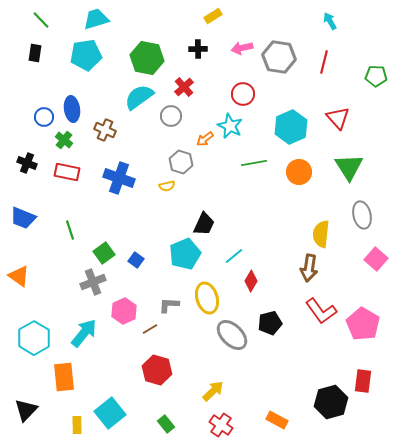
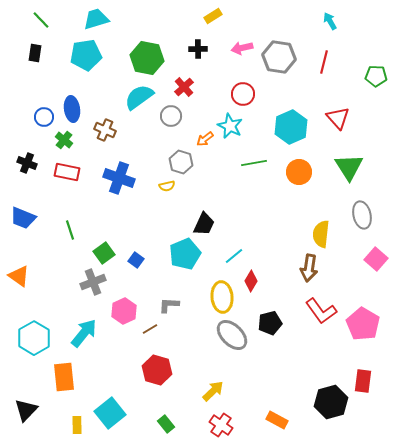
yellow ellipse at (207, 298): moved 15 px right, 1 px up; rotated 12 degrees clockwise
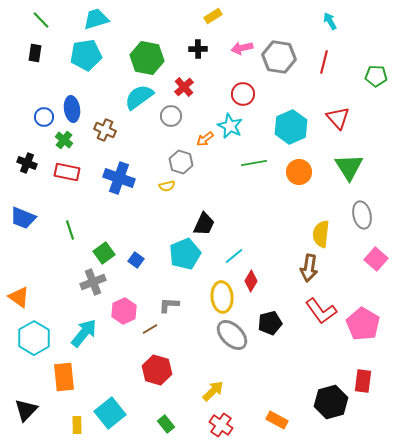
orange triangle at (19, 276): moved 21 px down
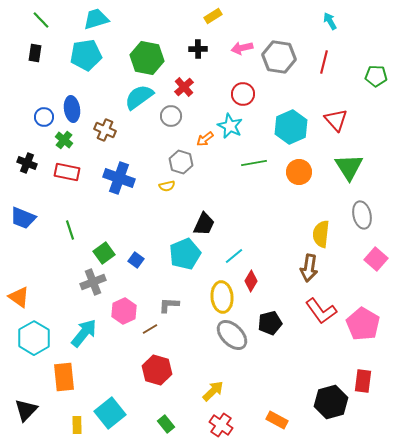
red triangle at (338, 118): moved 2 px left, 2 px down
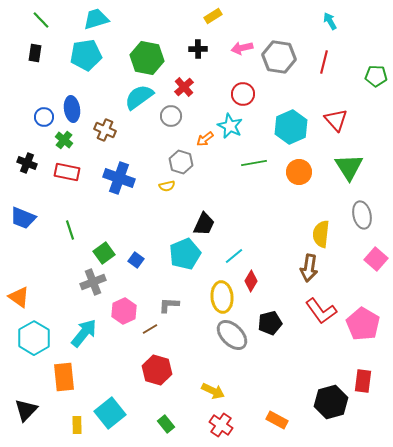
yellow arrow at (213, 391): rotated 70 degrees clockwise
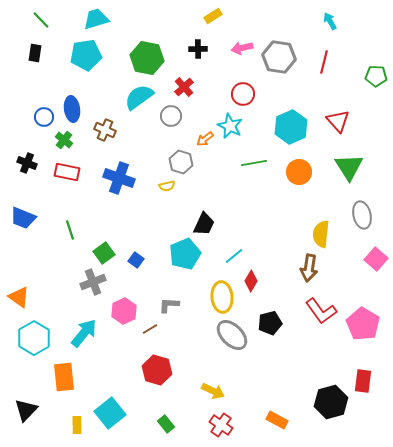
red triangle at (336, 120): moved 2 px right, 1 px down
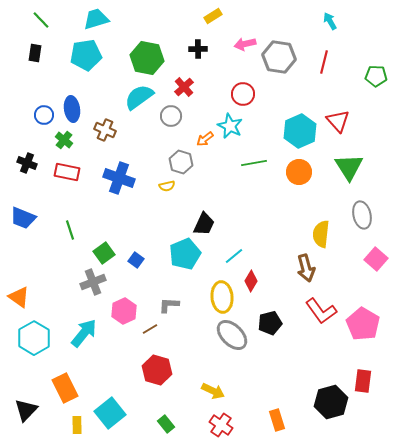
pink arrow at (242, 48): moved 3 px right, 4 px up
blue circle at (44, 117): moved 2 px up
cyan hexagon at (291, 127): moved 9 px right, 4 px down
brown arrow at (309, 268): moved 3 px left; rotated 24 degrees counterclockwise
orange rectangle at (64, 377): moved 1 px right, 11 px down; rotated 20 degrees counterclockwise
orange rectangle at (277, 420): rotated 45 degrees clockwise
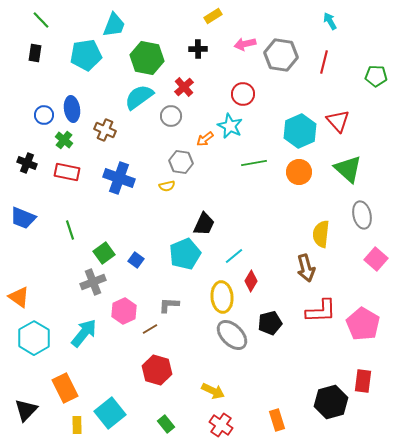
cyan trapezoid at (96, 19): moved 18 px right, 6 px down; rotated 128 degrees clockwise
gray hexagon at (279, 57): moved 2 px right, 2 px up
gray hexagon at (181, 162): rotated 10 degrees counterclockwise
green triangle at (349, 167): moved 1 px left, 2 px down; rotated 16 degrees counterclockwise
red L-shape at (321, 311): rotated 56 degrees counterclockwise
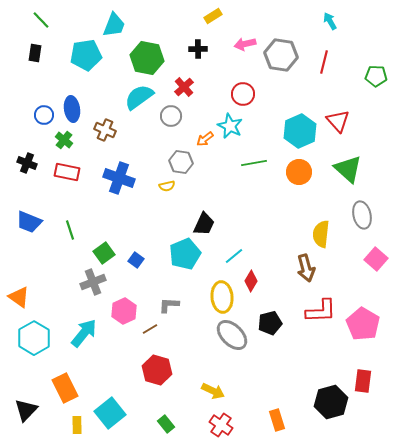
blue trapezoid at (23, 218): moved 6 px right, 4 px down
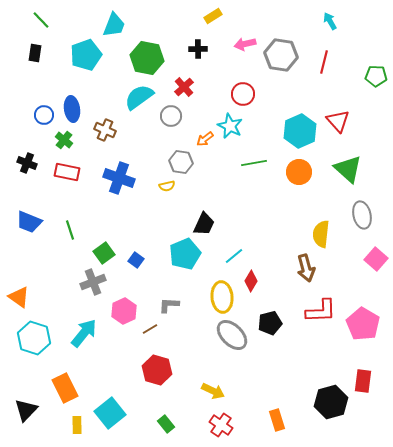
cyan pentagon at (86, 55): rotated 12 degrees counterclockwise
cyan hexagon at (34, 338): rotated 12 degrees counterclockwise
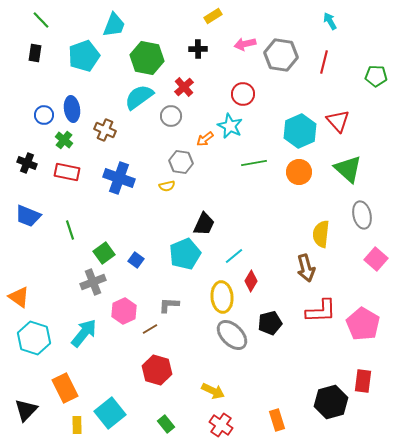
cyan pentagon at (86, 55): moved 2 px left, 1 px down
blue trapezoid at (29, 222): moved 1 px left, 6 px up
